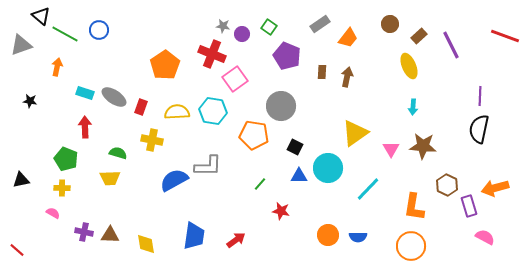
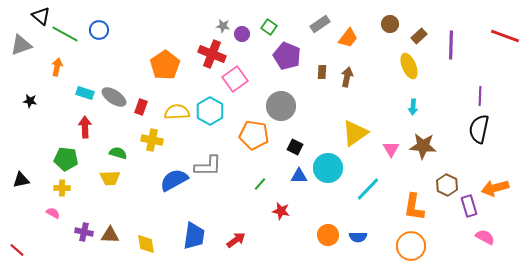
purple line at (451, 45): rotated 28 degrees clockwise
cyan hexagon at (213, 111): moved 3 px left; rotated 20 degrees clockwise
green pentagon at (66, 159): rotated 15 degrees counterclockwise
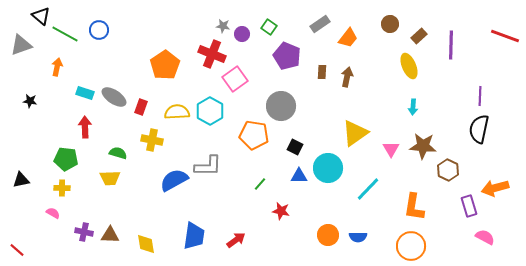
brown hexagon at (447, 185): moved 1 px right, 15 px up
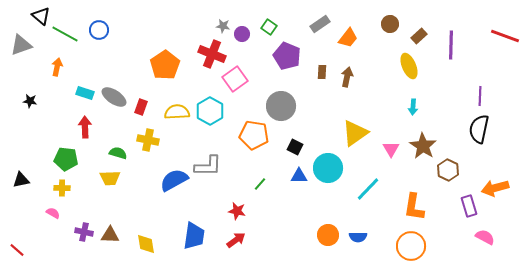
yellow cross at (152, 140): moved 4 px left
brown star at (423, 146): rotated 28 degrees clockwise
red star at (281, 211): moved 44 px left
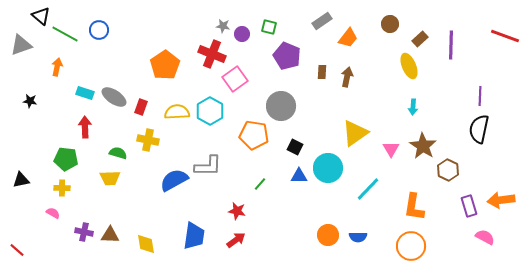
gray rectangle at (320, 24): moved 2 px right, 3 px up
green square at (269, 27): rotated 21 degrees counterclockwise
brown rectangle at (419, 36): moved 1 px right, 3 px down
orange arrow at (495, 188): moved 6 px right, 12 px down; rotated 8 degrees clockwise
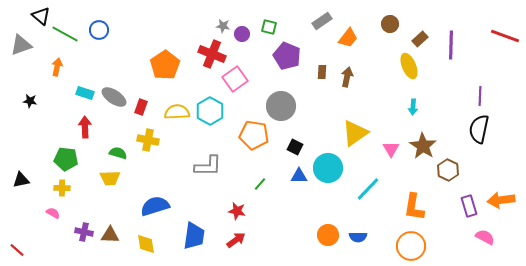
blue semicircle at (174, 180): moved 19 px left, 26 px down; rotated 12 degrees clockwise
